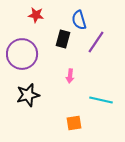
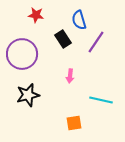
black rectangle: rotated 48 degrees counterclockwise
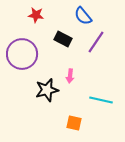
blue semicircle: moved 4 px right, 4 px up; rotated 24 degrees counterclockwise
black rectangle: rotated 30 degrees counterclockwise
black star: moved 19 px right, 5 px up
orange square: rotated 21 degrees clockwise
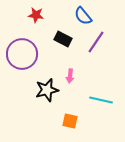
orange square: moved 4 px left, 2 px up
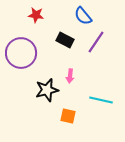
black rectangle: moved 2 px right, 1 px down
purple circle: moved 1 px left, 1 px up
orange square: moved 2 px left, 5 px up
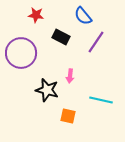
black rectangle: moved 4 px left, 3 px up
black star: rotated 30 degrees clockwise
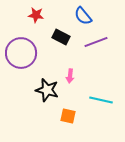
purple line: rotated 35 degrees clockwise
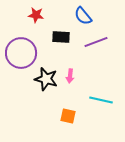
black rectangle: rotated 24 degrees counterclockwise
black star: moved 1 px left, 11 px up
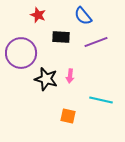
red star: moved 2 px right; rotated 14 degrees clockwise
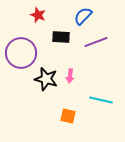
blue semicircle: rotated 84 degrees clockwise
